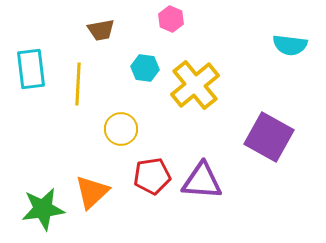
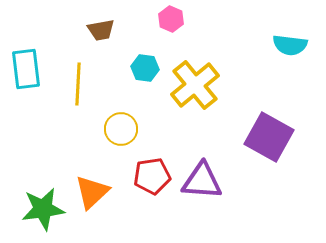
cyan rectangle: moved 5 px left
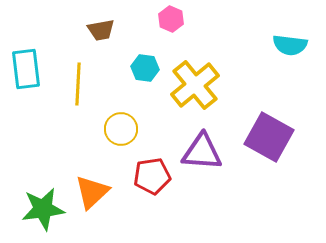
purple triangle: moved 29 px up
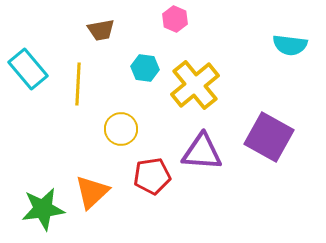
pink hexagon: moved 4 px right
cyan rectangle: moved 2 px right; rotated 33 degrees counterclockwise
